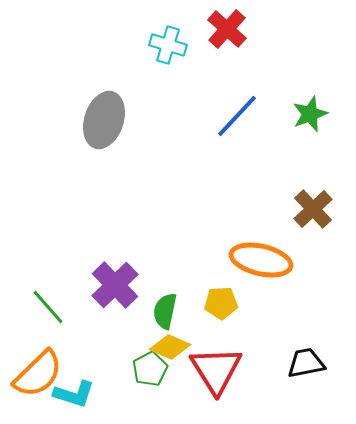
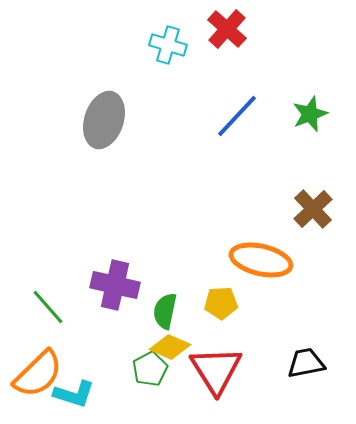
purple cross: rotated 33 degrees counterclockwise
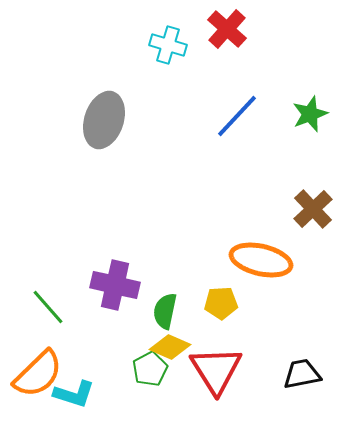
black trapezoid: moved 4 px left, 11 px down
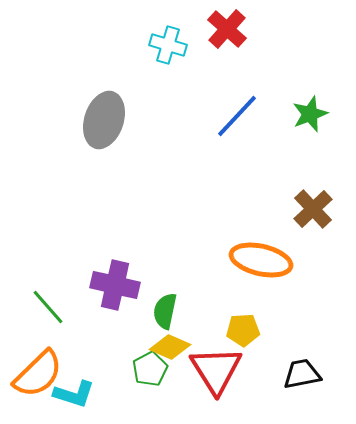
yellow pentagon: moved 22 px right, 27 px down
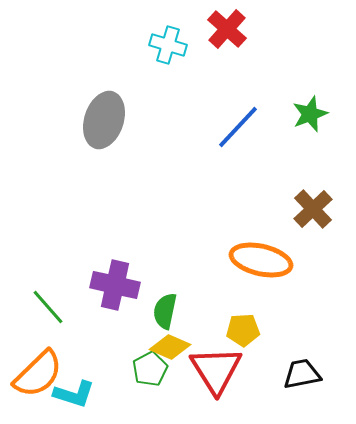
blue line: moved 1 px right, 11 px down
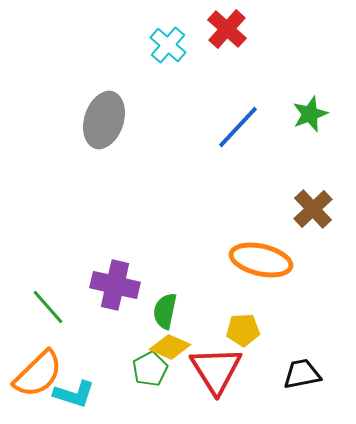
cyan cross: rotated 24 degrees clockwise
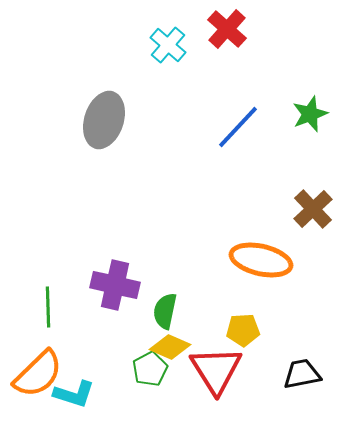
green line: rotated 39 degrees clockwise
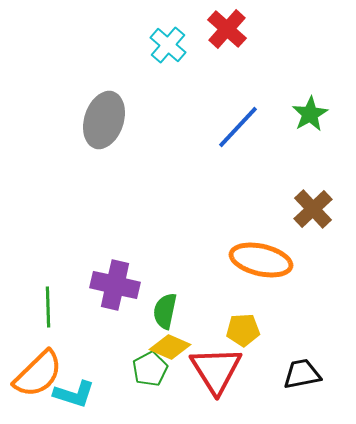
green star: rotated 9 degrees counterclockwise
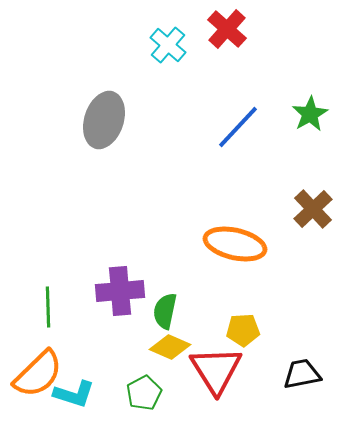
orange ellipse: moved 26 px left, 16 px up
purple cross: moved 5 px right, 6 px down; rotated 18 degrees counterclockwise
green pentagon: moved 6 px left, 24 px down
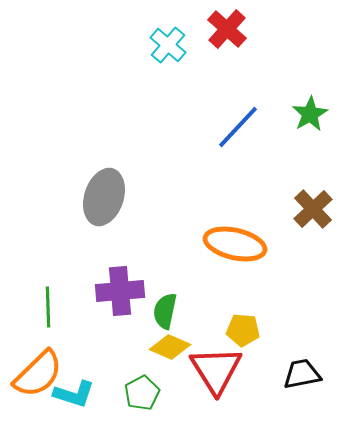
gray ellipse: moved 77 px down
yellow pentagon: rotated 8 degrees clockwise
green pentagon: moved 2 px left
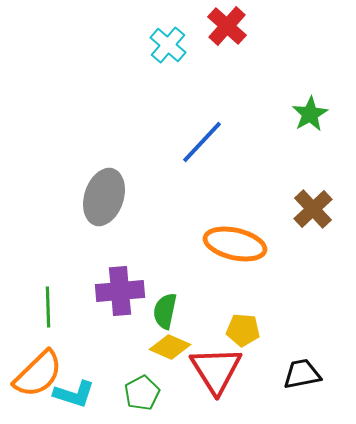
red cross: moved 3 px up
blue line: moved 36 px left, 15 px down
